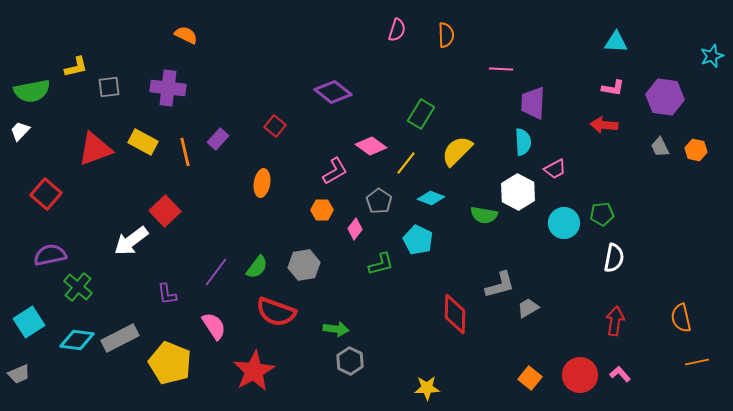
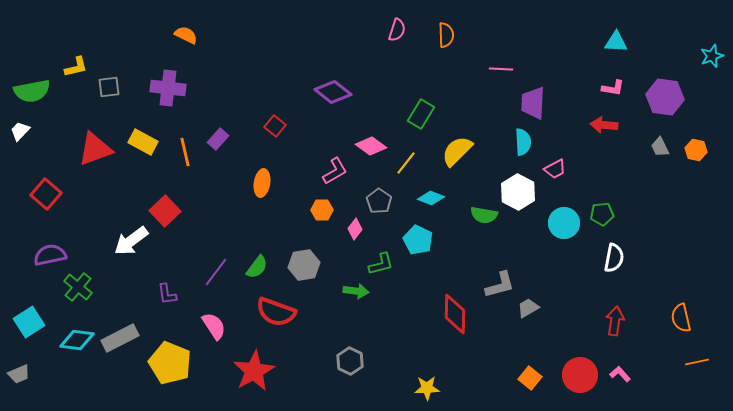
green arrow at (336, 329): moved 20 px right, 38 px up
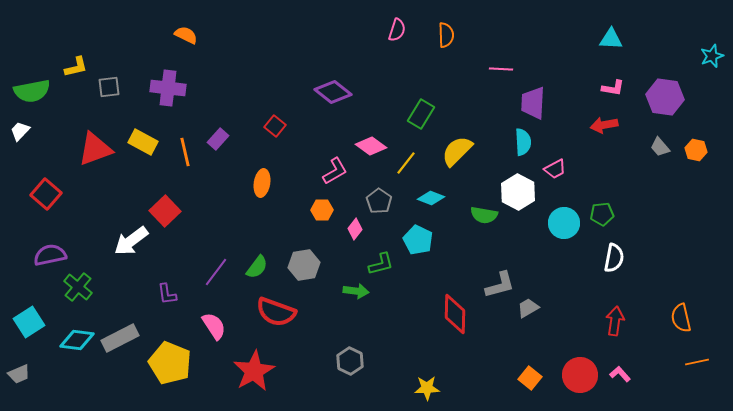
cyan triangle at (616, 42): moved 5 px left, 3 px up
red arrow at (604, 125): rotated 16 degrees counterclockwise
gray trapezoid at (660, 147): rotated 15 degrees counterclockwise
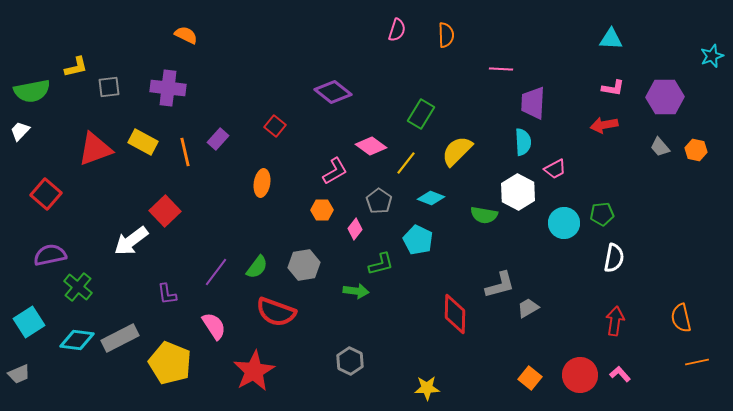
purple hexagon at (665, 97): rotated 9 degrees counterclockwise
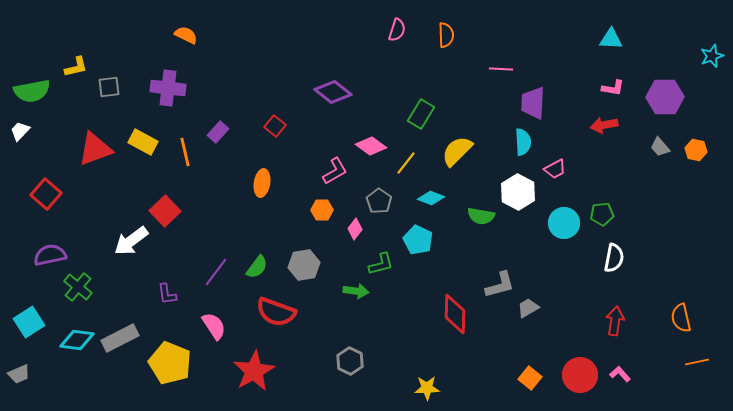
purple rectangle at (218, 139): moved 7 px up
green semicircle at (484, 215): moved 3 px left, 1 px down
